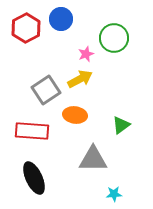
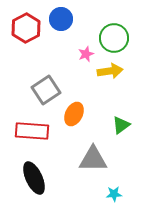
yellow arrow: moved 30 px right, 8 px up; rotated 20 degrees clockwise
orange ellipse: moved 1 px left, 1 px up; rotated 70 degrees counterclockwise
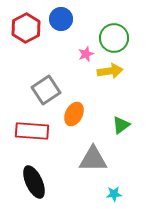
black ellipse: moved 4 px down
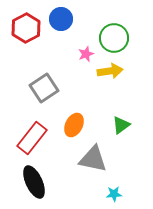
gray square: moved 2 px left, 2 px up
orange ellipse: moved 11 px down
red rectangle: moved 7 px down; rotated 56 degrees counterclockwise
gray triangle: rotated 12 degrees clockwise
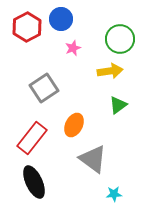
red hexagon: moved 1 px right, 1 px up
green circle: moved 6 px right, 1 px down
pink star: moved 13 px left, 6 px up
green triangle: moved 3 px left, 20 px up
gray triangle: rotated 24 degrees clockwise
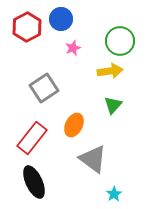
green circle: moved 2 px down
green triangle: moved 5 px left; rotated 12 degrees counterclockwise
cyan star: rotated 28 degrees counterclockwise
